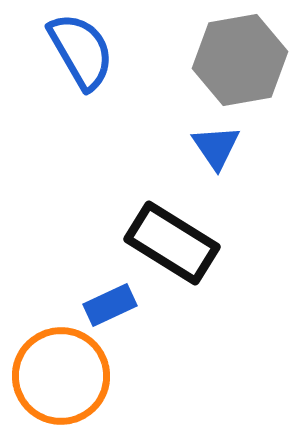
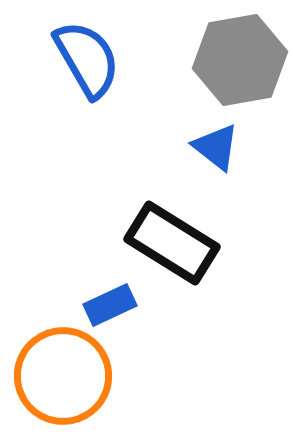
blue semicircle: moved 6 px right, 8 px down
blue triangle: rotated 18 degrees counterclockwise
orange circle: moved 2 px right
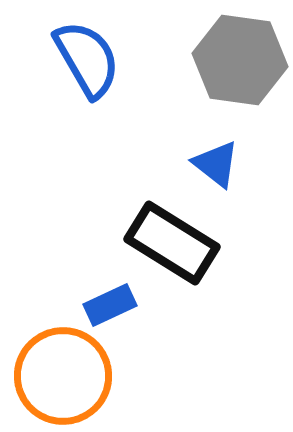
gray hexagon: rotated 18 degrees clockwise
blue triangle: moved 17 px down
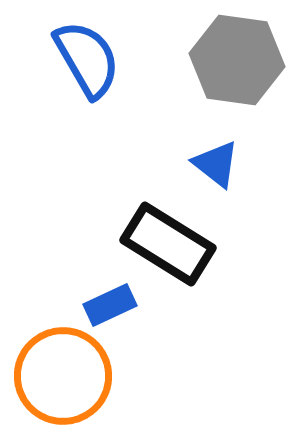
gray hexagon: moved 3 px left
black rectangle: moved 4 px left, 1 px down
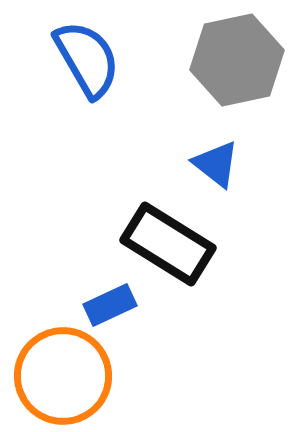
gray hexagon: rotated 20 degrees counterclockwise
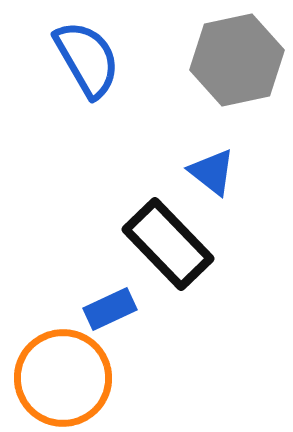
blue triangle: moved 4 px left, 8 px down
black rectangle: rotated 14 degrees clockwise
blue rectangle: moved 4 px down
orange circle: moved 2 px down
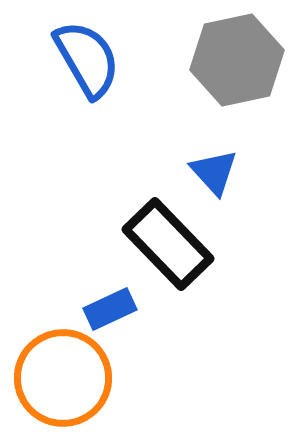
blue triangle: moved 2 px right; rotated 10 degrees clockwise
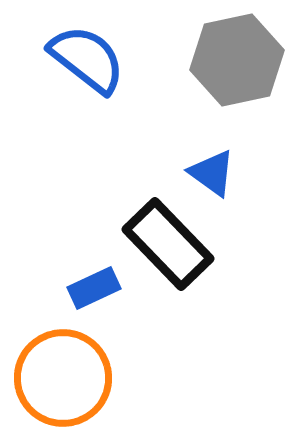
blue semicircle: rotated 22 degrees counterclockwise
blue triangle: moved 2 px left, 1 px down; rotated 12 degrees counterclockwise
blue rectangle: moved 16 px left, 21 px up
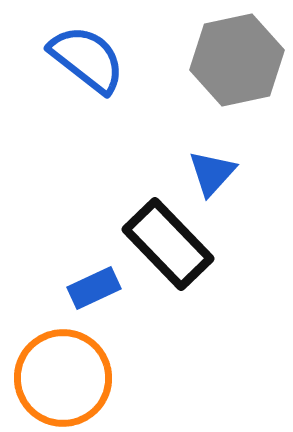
blue triangle: rotated 36 degrees clockwise
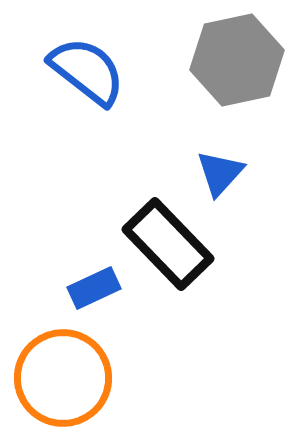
blue semicircle: moved 12 px down
blue triangle: moved 8 px right
